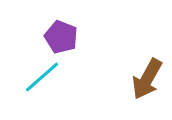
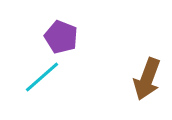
brown arrow: rotated 9 degrees counterclockwise
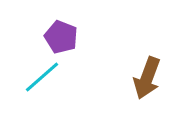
brown arrow: moved 1 px up
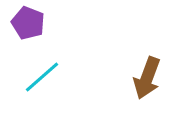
purple pentagon: moved 33 px left, 14 px up
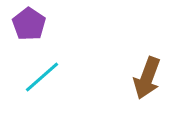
purple pentagon: moved 1 px right, 1 px down; rotated 12 degrees clockwise
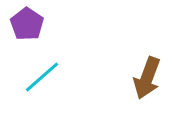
purple pentagon: moved 2 px left
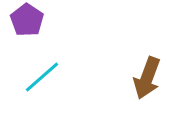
purple pentagon: moved 4 px up
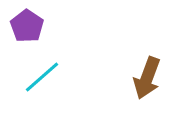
purple pentagon: moved 6 px down
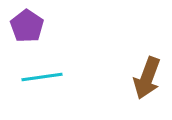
cyan line: rotated 33 degrees clockwise
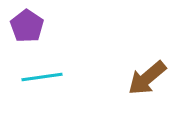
brown arrow: rotated 30 degrees clockwise
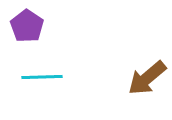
cyan line: rotated 6 degrees clockwise
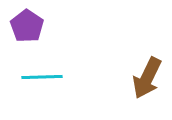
brown arrow: rotated 24 degrees counterclockwise
